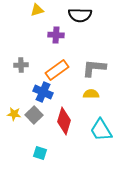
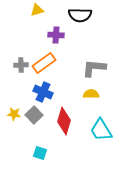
orange rectangle: moved 13 px left, 7 px up
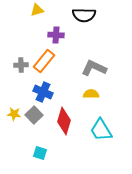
black semicircle: moved 4 px right
orange rectangle: moved 2 px up; rotated 15 degrees counterclockwise
gray L-shape: rotated 20 degrees clockwise
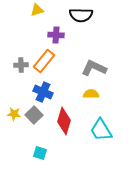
black semicircle: moved 3 px left
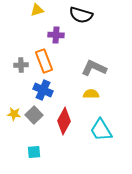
black semicircle: rotated 15 degrees clockwise
orange rectangle: rotated 60 degrees counterclockwise
blue cross: moved 2 px up
red diamond: rotated 12 degrees clockwise
cyan square: moved 6 px left, 1 px up; rotated 24 degrees counterclockwise
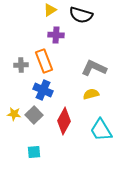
yellow triangle: moved 13 px right; rotated 16 degrees counterclockwise
yellow semicircle: rotated 14 degrees counterclockwise
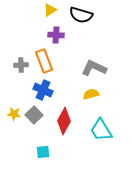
cyan square: moved 9 px right
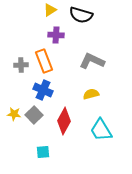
gray L-shape: moved 2 px left, 7 px up
